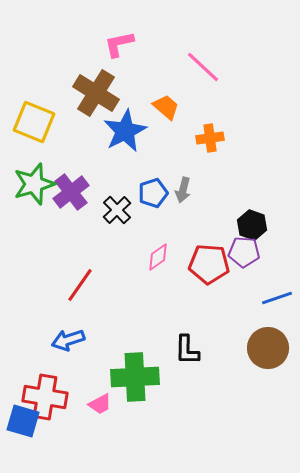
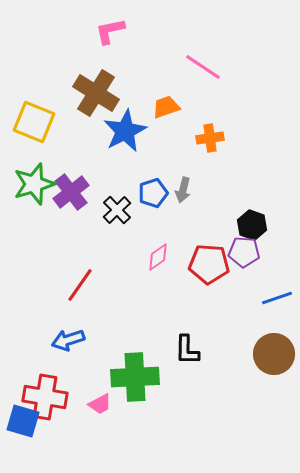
pink L-shape: moved 9 px left, 13 px up
pink line: rotated 9 degrees counterclockwise
orange trapezoid: rotated 60 degrees counterclockwise
brown circle: moved 6 px right, 6 px down
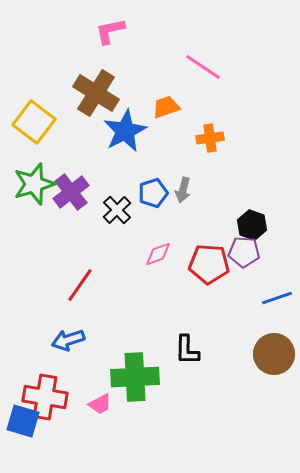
yellow square: rotated 15 degrees clockwise
pink diamond: moved 3 px up; rotated 16 degrees clockwise
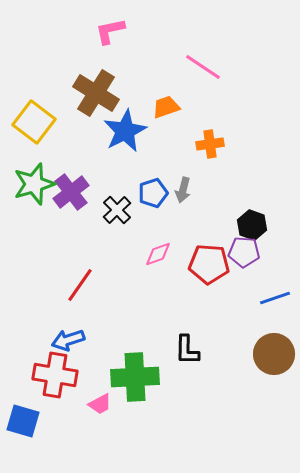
orange cross: moved 6 px down
blue line: moved 2 px left
red cross: moved 10 px right, 22 px up
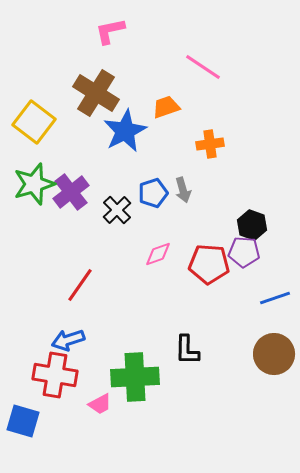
gray arrow: rotated 30 degrees counterclockwise
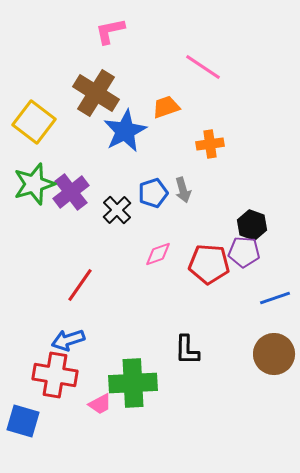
green cross: moved 2 px left, 6 px down
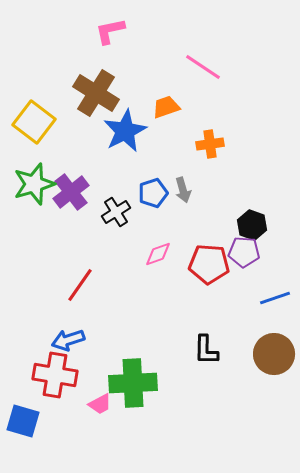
black cross: moved 1 px left, 2 px down; rotated 12 degrees clockwise
black L-shape: moved 19 px right
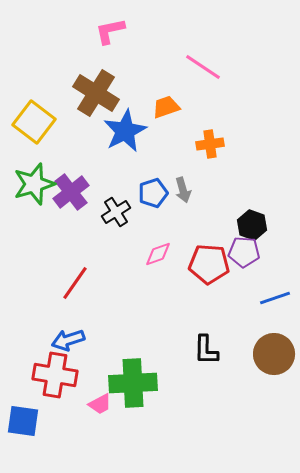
red line: moved 5 px left, 2 px up
blue square: rotated 8 degrees counterclockwise
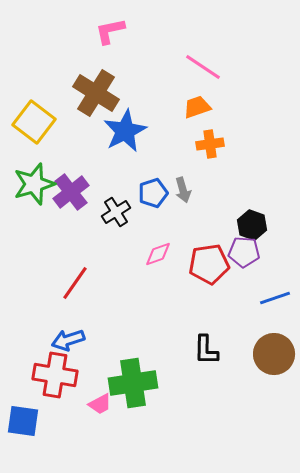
orange trapezoid: moved 31 px right
red pentagon: rotated 12 degrees counterclockwise
green cross: rotated 6 degrees counterclockwise
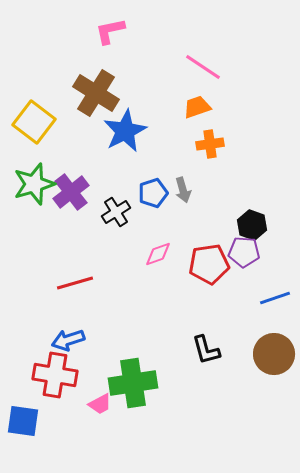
red line: rotated 39 degrees clockwise
black L-shape: rotated 16 degrees counterclockwise
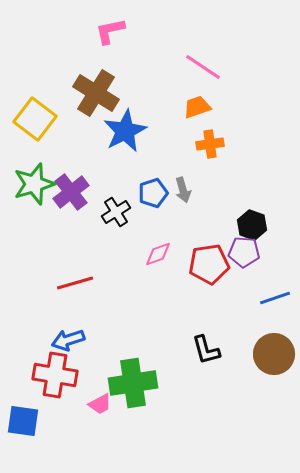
yellow square: moved 1 px right, 3 px up
